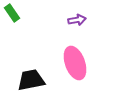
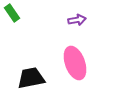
black trapezoid: moved 2 px up
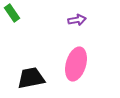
pink ellipse: moved 1 px right, 1 px down; rotated 36 degrees clockwise
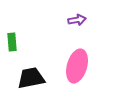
green rectangle: moved 29 px down; rotated 30 degrees clockwise
pink ellipse: moved 1 px right, 2 px down
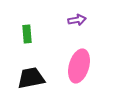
green rectangle: moved 15 px right, 8 px up
pink ellipse: moved 2 px right
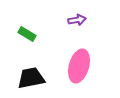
green rectangle: rotated 54 degrees counterclockwise
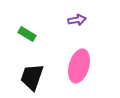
black trapezoid: moved 1 px right, 1 px up; rotated 60 degrees counterclockwise
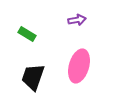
black trapezoid: moved 1 px right
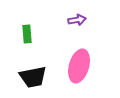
green rectangle: rotated 54 degrees clockwise
black trapezoid: rotated 120 degrees counterclockwise
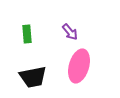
purple arrow: moved 7 px left, 12 px down; rotated 60 degrees clockwise
